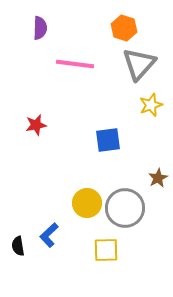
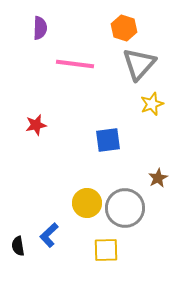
yellow star: moved 1 px right, 1 px up
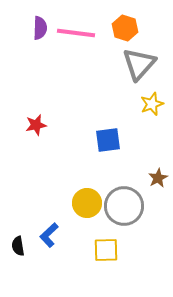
orange hexagon: moved 1 px right
pink line: moved 1 px right, 31 px up
gray circle: moved 1 px left, 2 px up
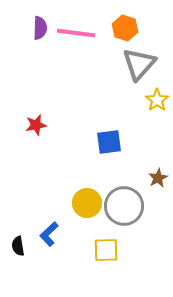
yellow star: moved 5 px right, 4 px up; rotated 15 degrees counterclockwise
blue square: moved 1 px right, 2 px down
blue L-shape: moved 1 px up
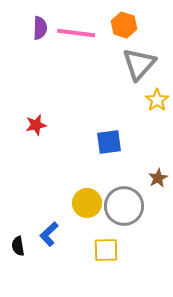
orange hexagon: moved 1 px left, 3 px up
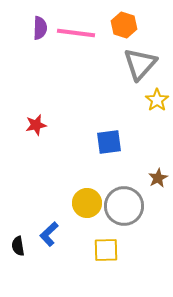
gray triangle: moved 1 px right
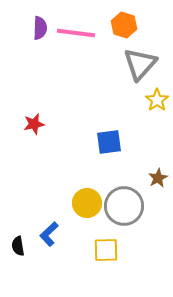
red star: moved 2 px left, 1 px up
